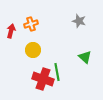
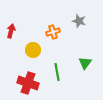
orange cross: moved 22 px right, 8 px down
green triangle: moved 6 px down; rotated 24 degrees clockwise
red cross: moved 15 px left, 4 px down
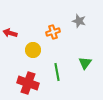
red arrow: moved 1 px left, 2 px down; rotated 88 degrees counterclockwise
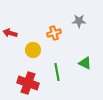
gray star: rotated 16 degrees counterclockwise
orange cross: moved 1 px right, 1 px down
green triangle: rotated 40 degrees counterclockwise
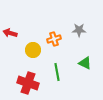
gray star: moved 9 px down
orange cross: moved 6 px down
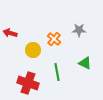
orange cross: rotated 32 degrees counterclockwise
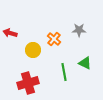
green line: moved 7 px right
red cross: rotated 35 degrees counterclockwise
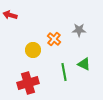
red arrow: moved 18 px up
green triangle: moved 1 px left, 1 px down
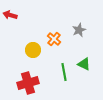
gray star: rotated 24 degrees counterclockwise
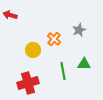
green triangle: rotated 24 degrees counterclockwise
green line: moved 1 px left, 1 px up
